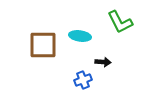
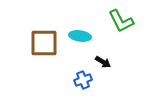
green L-shape: moved 1 px right, 1 px up
brown square: moved 1 px right, 2 px up
black arrow: rotated 28 degrees clockwise
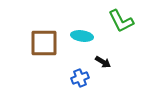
cyan ellipse: moved 2 px right
blue cross: moved 3 px left, 2 px up
